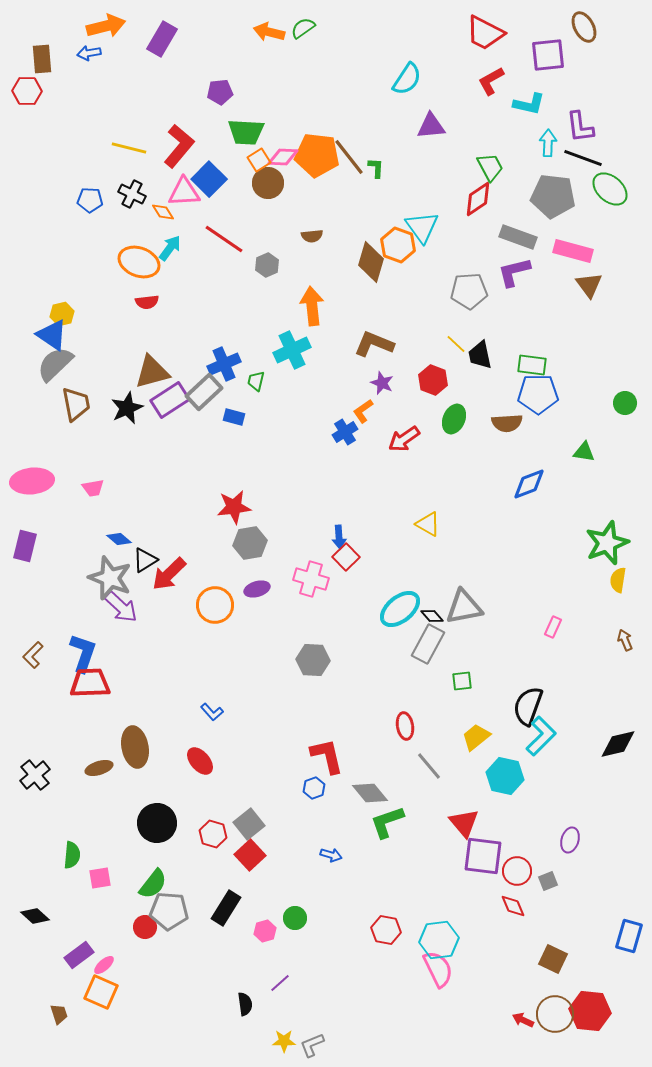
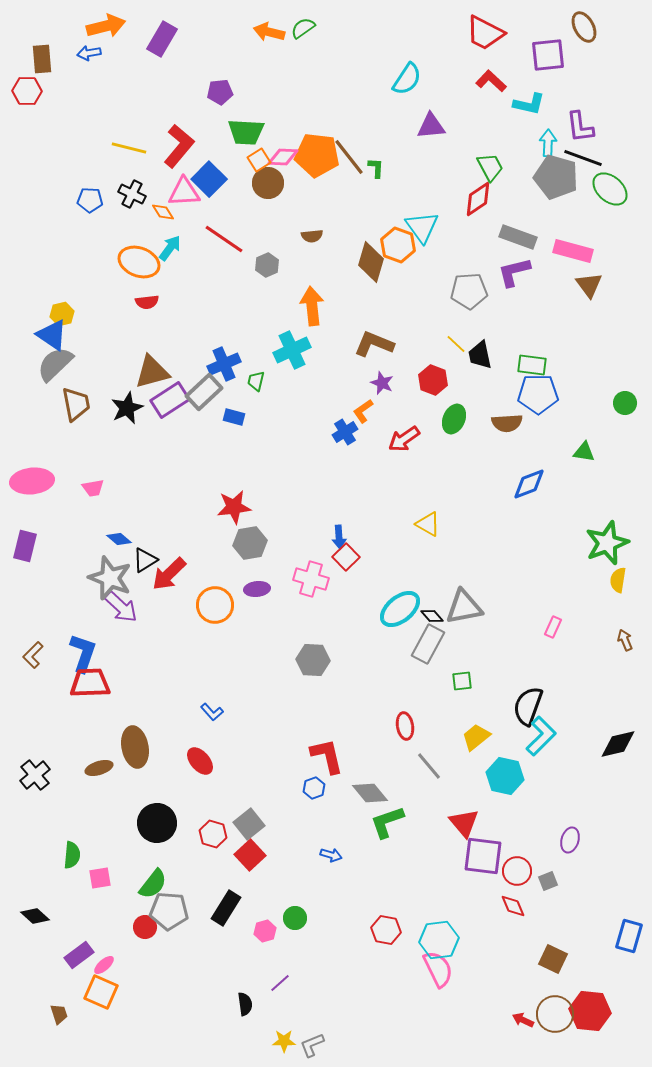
red L-shape at (491, 81): rotated 72 degrees clockwise
gray pentagon at (553, 196): moved 3 px right, 19 px up; rotated 9 degrees clockwise
purple ellipse at (257, 589): rotated 10 degrees clockwise
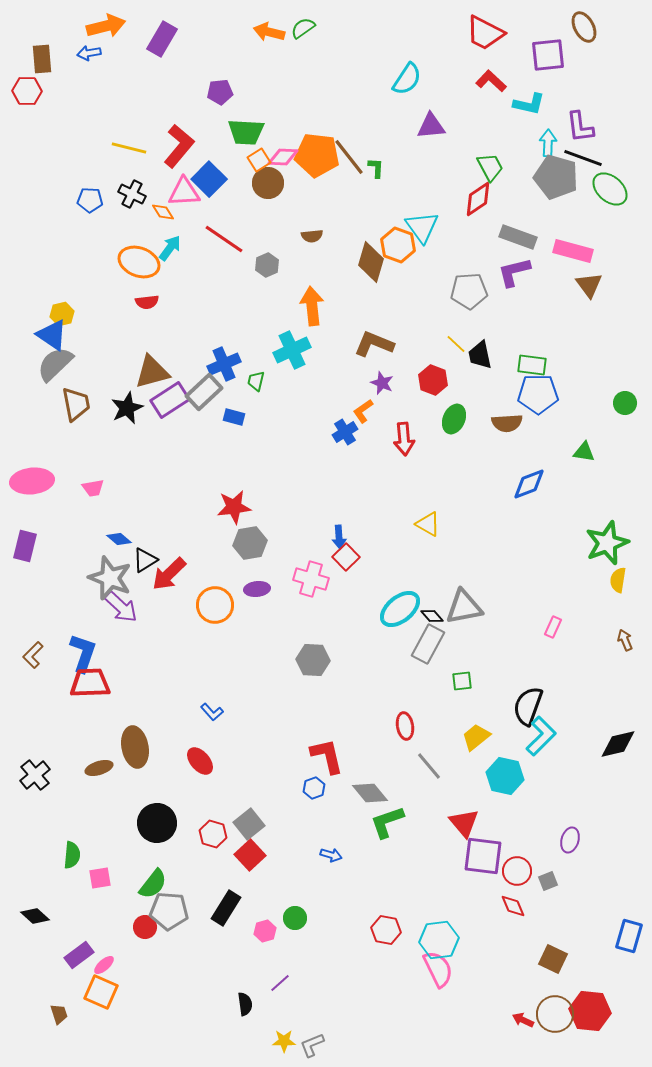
red arrow at (404, 439): rotated 60 degrees counterclockwise
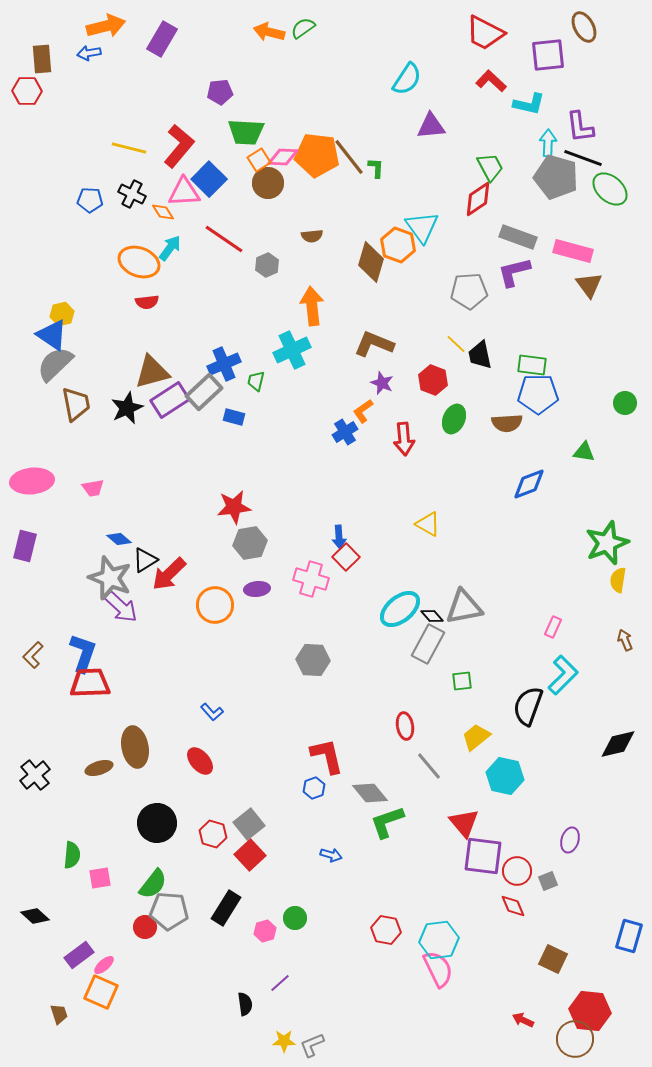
cyan L-shape at (541, 736): moved 22 px right, 61 px up
brown circle at (555, 1014): moved 20 px right, 25 px down
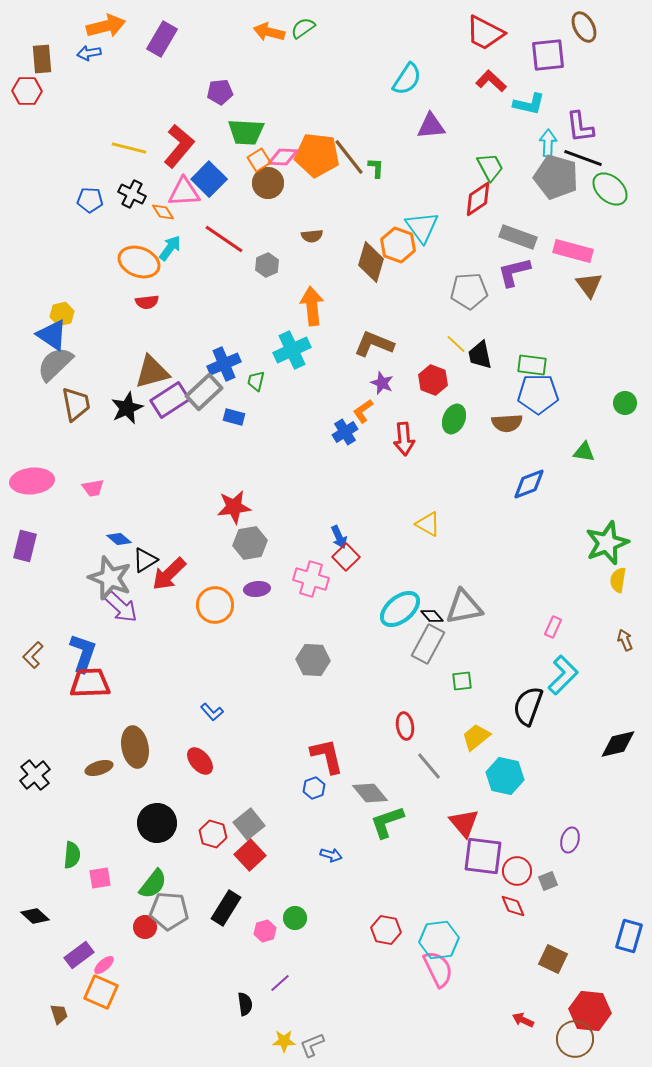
blue arrow at (339, 537): rotated 20 degrees counterclockwise
